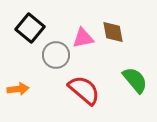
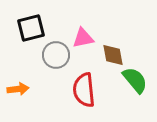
black square: moved 1 px right; rotated 36 degrees clockwise
brown diamond: moved 23 px down
red semicircle: rotated 136 degrees counterclockwise
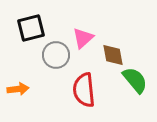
pink triangle: rotated 30 degrees counterclockwise
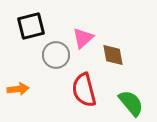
black square: moved 2 px up
green semicircle: moved 4 px left, 23 px down
red semicircle: rotated 8 degrees counterclockwise
